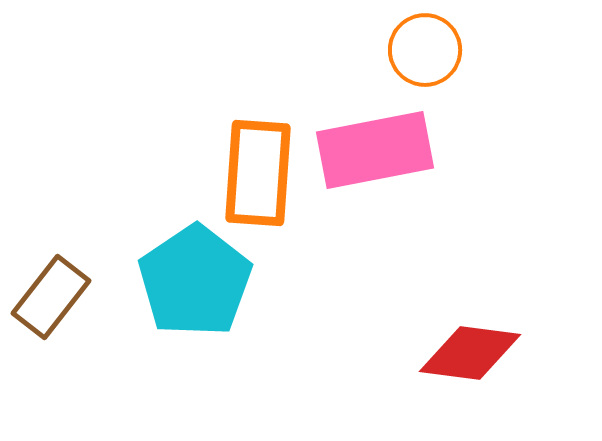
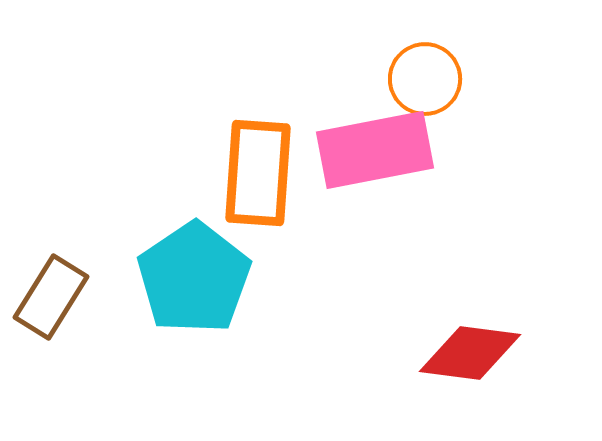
orange circle: moved 29 px down
cyan pentagon: moved 1 px left, 3 px up
brown rectangle: rotated 6 degrees counterclockwise
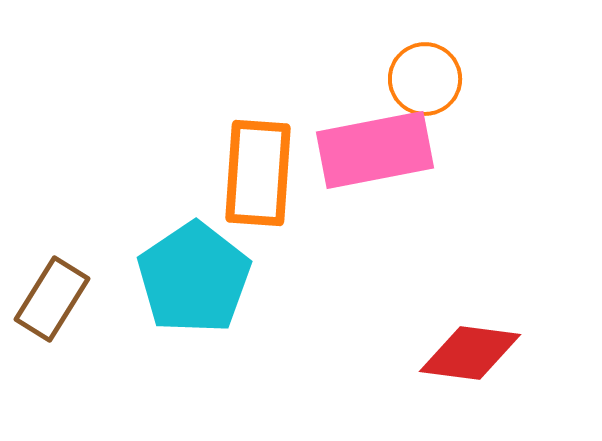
brown rectangle: moved 1 px right, 2 px down
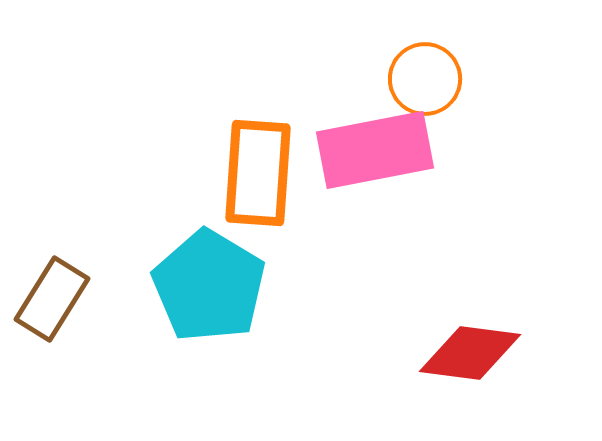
cyan pentagon: moved 15 px right, 8 px down; rotated 7 degrees counterclockwise
